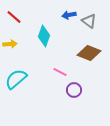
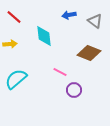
gray triangle: moved 6 px right
cyan diamond: rotated 25 degrees counterclockwise
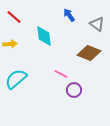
blue arrow: rotated 64 degrees clockwise
gray triangle: moved 2 px right, 3 px down
pink line: moved 1 px right, 2 px down
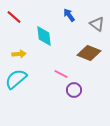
yellow arrow: moved 9 px right, 10 px down
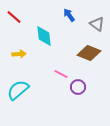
cyan semicircle: moved 2 px right, 11 px down
purple circle: moved 4 px right, 3 px up
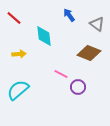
red line: moved 1 px down
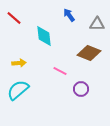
gray triangle: rotated 35 degrees counterclockwise
yellow arrow: moved 9 px down
pink line: moved 1 px left, 3 px up
purple circle: moved 3 px right, 2 px down
